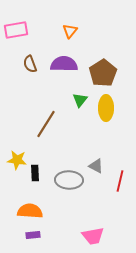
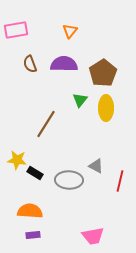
black rectangle: rotated 56 degrees counterclockwise
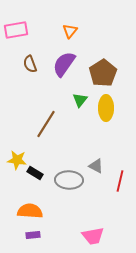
purple semicircle: rotated 56 degrees counterclockwise
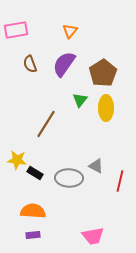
gray ellipse: moved 2 px up
orange semicircle: moved 3 px right
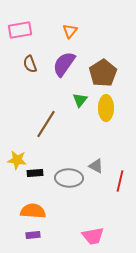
pink rectangle: moved 4 px right
black rectangle: rotated 35 degrees counterclockwise
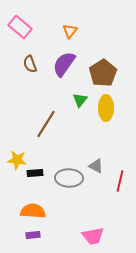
pink rectangle: moved 3 px up; rotated 50 degrees clockwise
